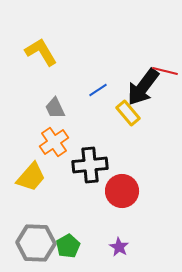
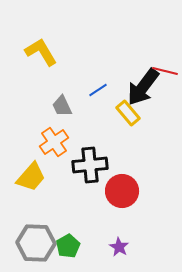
gray trapezoid: moved 7 px right, 2 px up
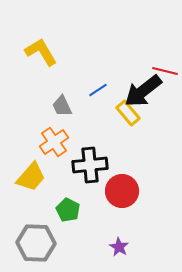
black arrow: moved 4 px down; rotated 15 degrees clockwise
green pentagon: moved 36 px up; rotated 15 degrees counterclockwise
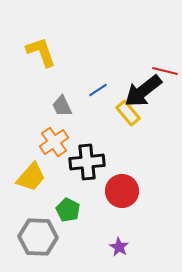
yellow L-shape: rotated 12 degrees clockwise
black cross: moved 3 px left, 3 px up
gray hexagon: moved 2 px right, 6 px up
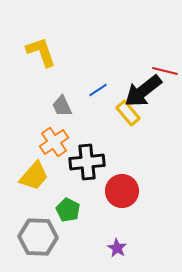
yellow trapezoid: moved 3 px right, 1 px up
purple star: moved 2 px left, 1 px down
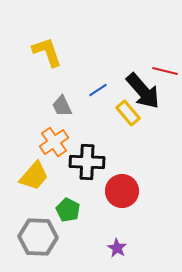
yellow L-shape: moved 6 px right
black arrow: rotated 93 degrees counterclockwise
black cross: rotated 8 degrees clockwise
